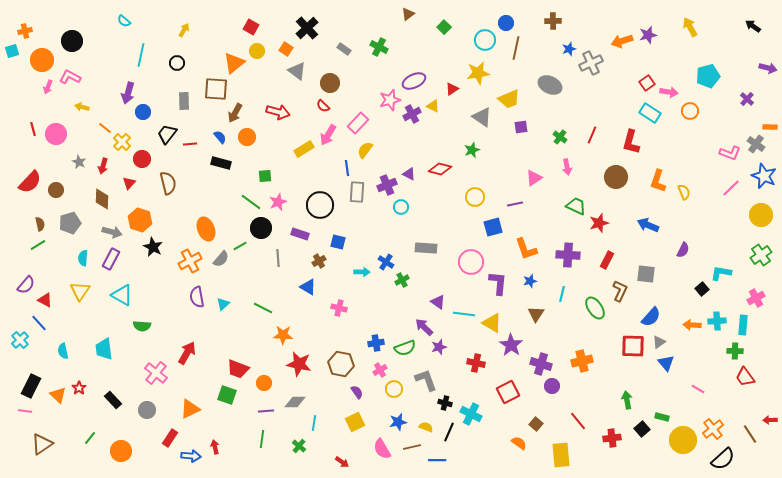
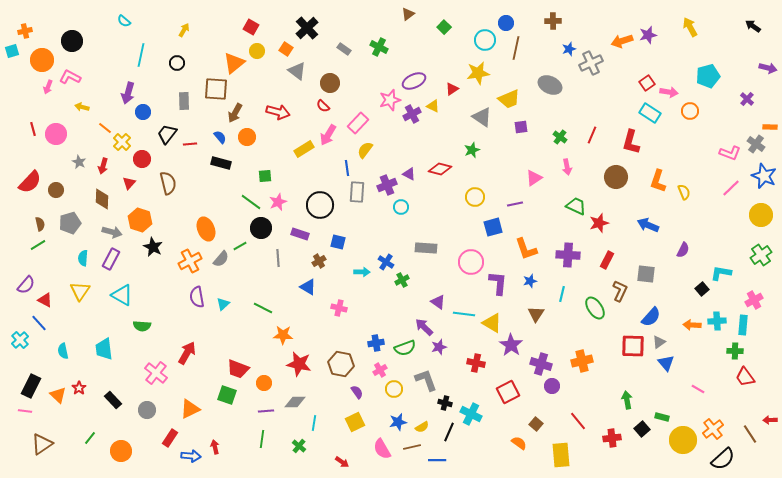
pink cross at (756, 298): moved 2 px left, 2 px down
yellow semicircle at (426, 427): moved 4 px left; rotated 128 degrees clockwise
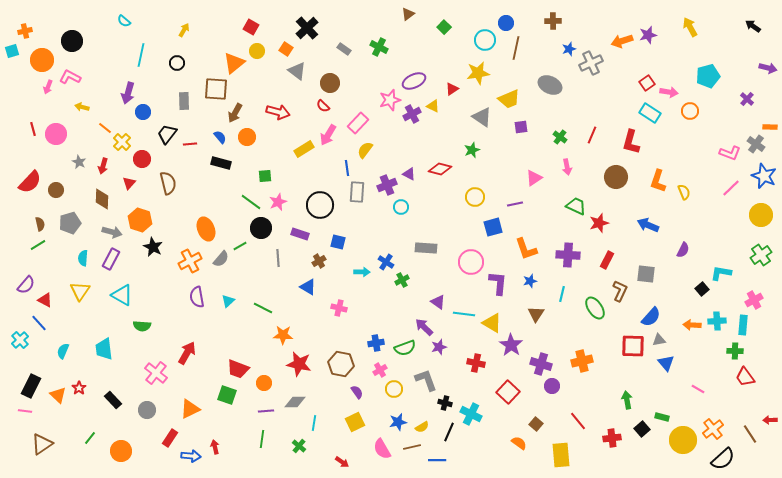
cyan triangle at (223, 304): moved 5 px right, 3 px up
gray triangle at (659, 342): moved 2 px up; rotated 24 degrees clockwise
cyan semicircle at (63, 351): rotated 35 degrees clockwise
red square at (508, 392): rotated 20 degrees counterclockwise
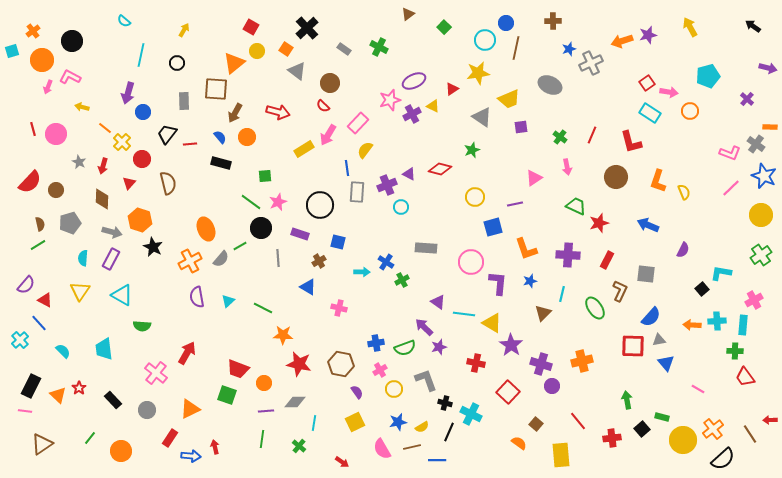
orange cross at (25, 31): moved 8 px right; rotated 24 degrees counterclockwise
red L-shape at (631, 142): rotated 30 degrees counterclockwise
brown triangle at (536, 314): moved 7 px right, 1 px up; rotated 12 degrees clockwise
cyan semicircle at (63, 351): rotated 112 degrees clockwise
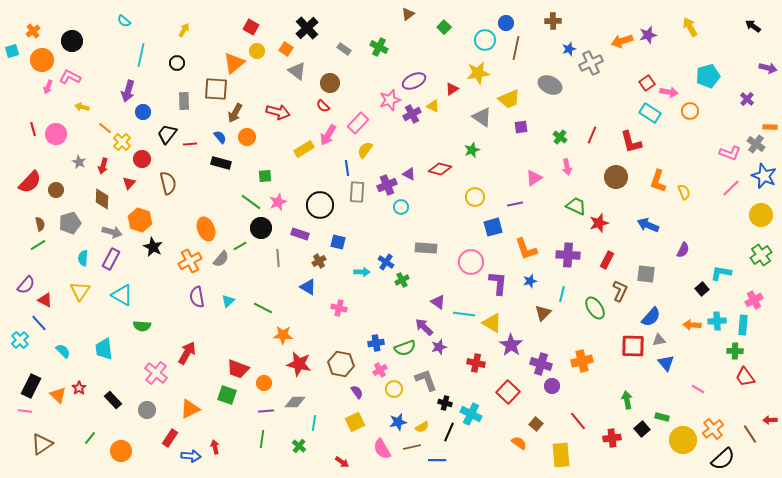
purple arrow at (128, 93): moved 2 px up
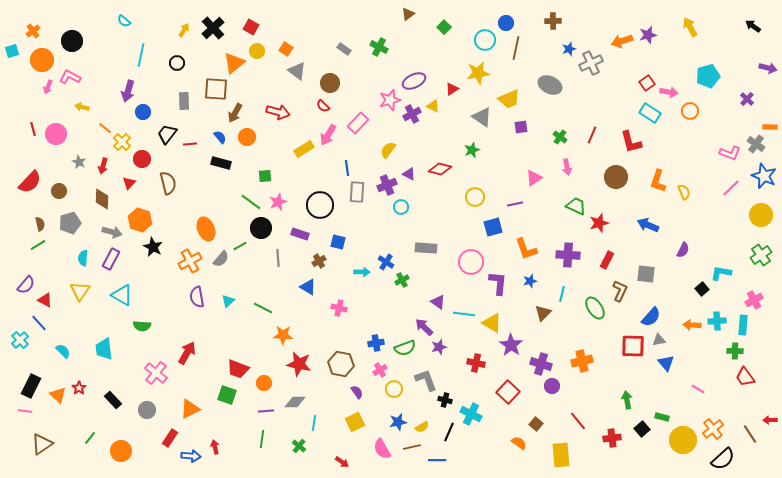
black cross at (307, 28): moved 94 px left
yellow semicircle at (365, 150): moved 23 px right
brown circle at (56, 190): moved 3 px right, 1 px down
black cross at (445, 403): moved 3 px up
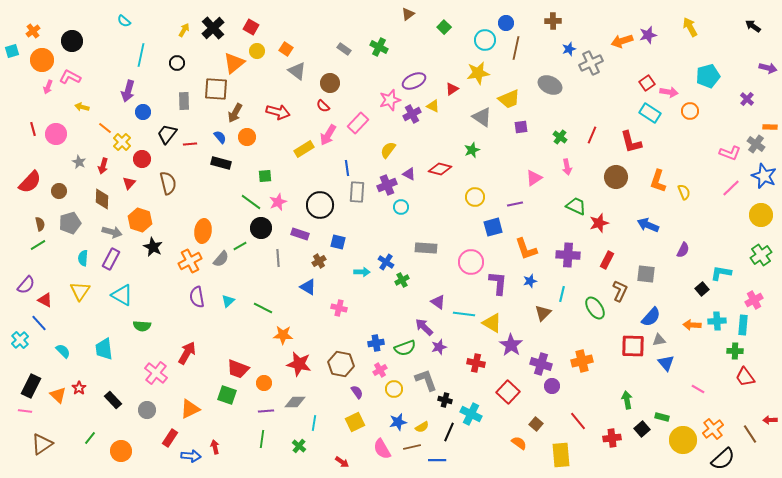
orange ellipse at (206, 229): moved 3 px left, 2 px down; rotated 30 degrees clockwise
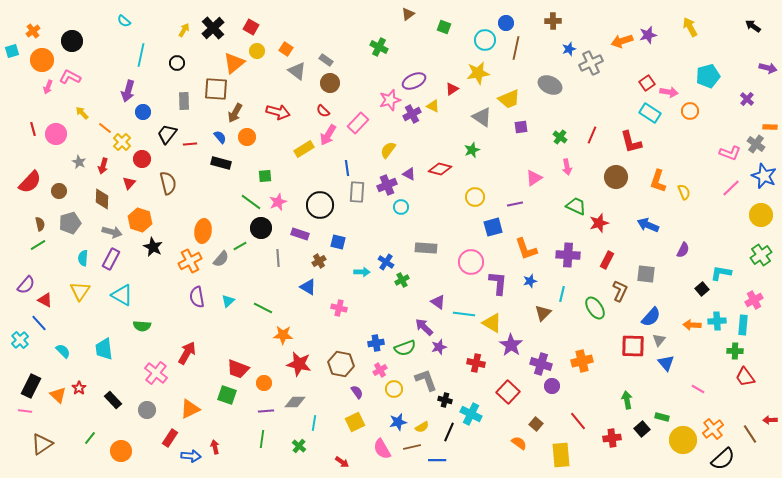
green square at (444, 27): rotated 24 degrees counterclockwise
gray rectangle at (344, 49): moved 18 px left, 11 px down
red semicircle at (323, 106): moved 5 px down
yellow arrow at (82, 107): moved 6 px down; rotated 32 degrees clockwise
gray triangle at (659, 340): rotated 40 degrees counterclockwise
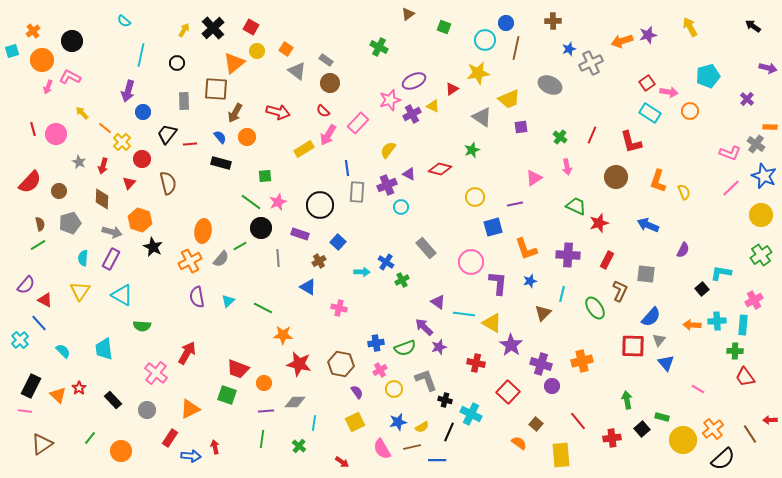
blue square at (338, 242): rotated 28 degrees clockwise
gray rectangle at (426, 248): rotated 45 degrees clockwise
